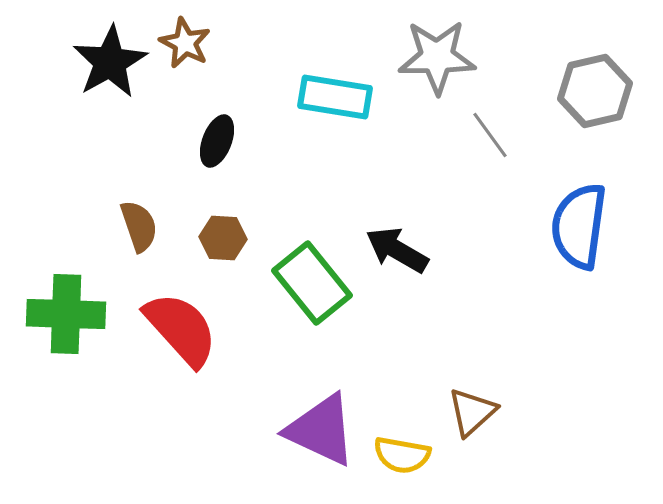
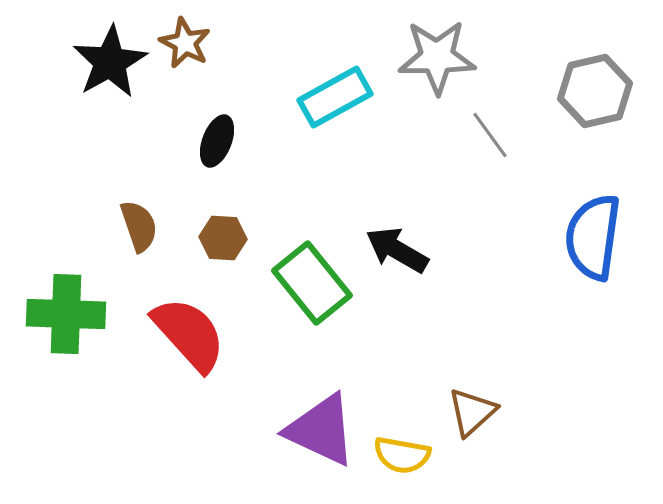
cyan rectangle: rotated 38 degrees counterclockwise
blue semicircle: moved 14 px right, 11 px down
red semicircle: moved 8 px right, 5 px down
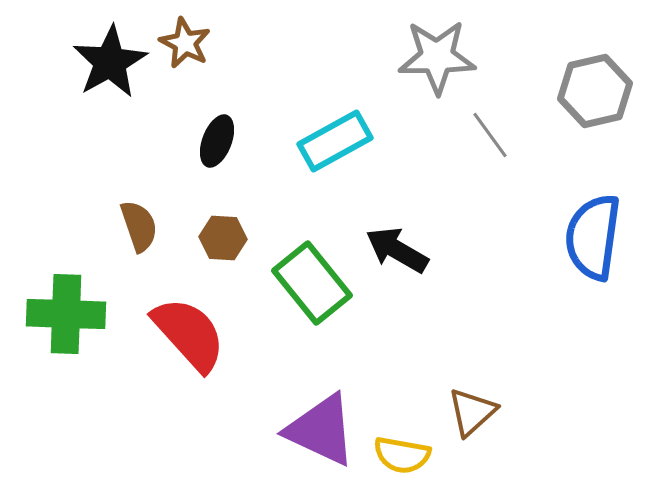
cyan rectangle: moved 44 px down
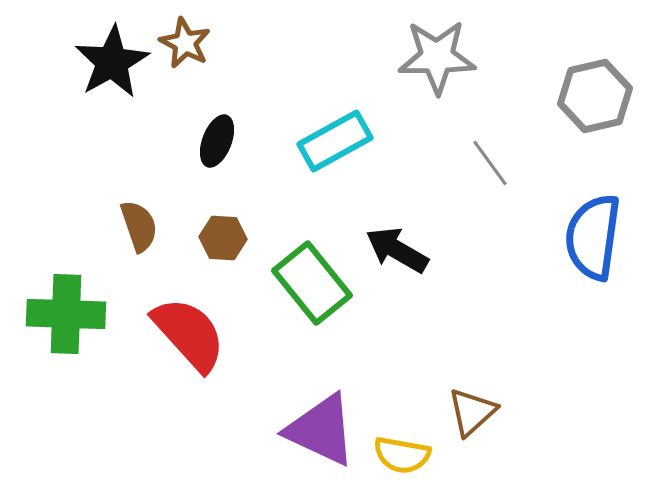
black star: moved 2 px right
gray hexagon: moved 5 px down
gray line: moved 28 px down
